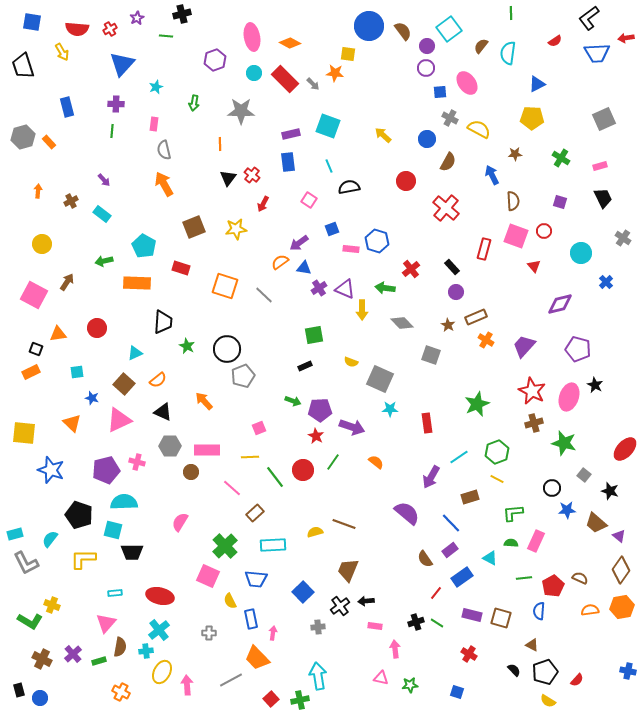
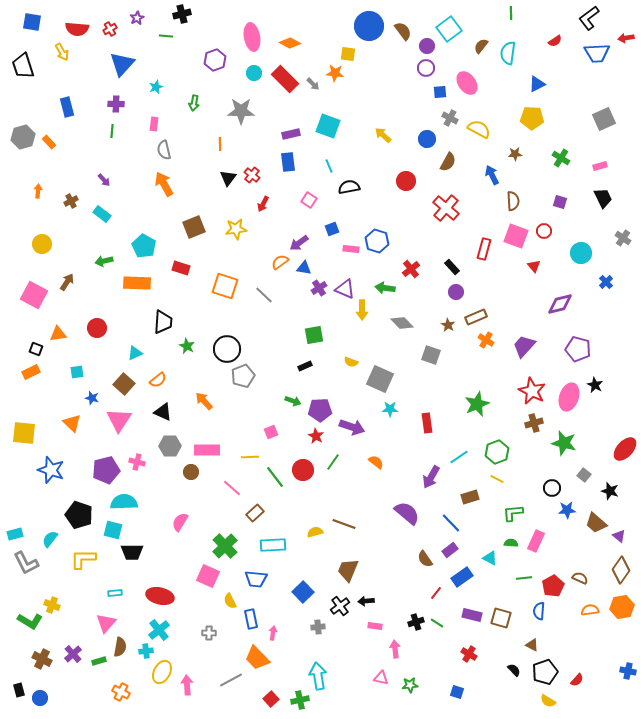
pink triangle at (119, 420): rotated 32 degrees counterclockwise
pink square at (259, 428): moved 12 px right, 4 px down
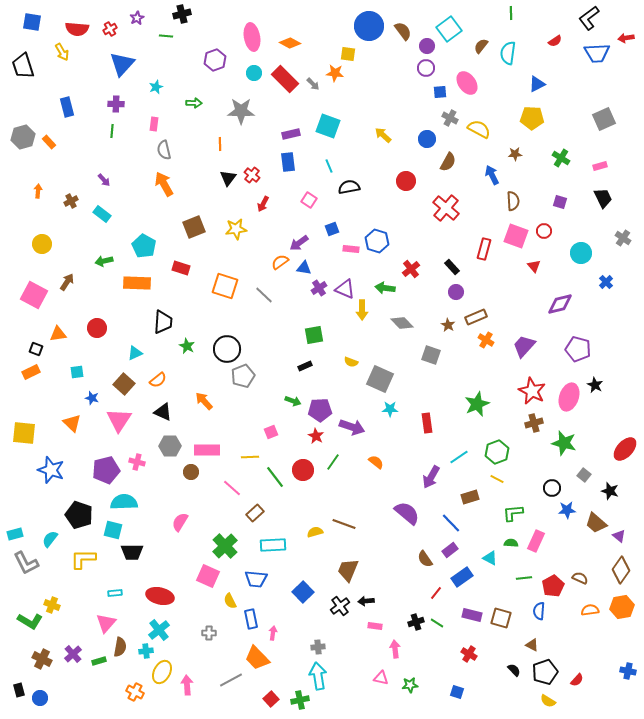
green arrow at (194, 103): rotated 98 degrees counterclockwise
gray cross at (318, 627): moved 20 px down
orange cross at (121, 692): moved 14 px right
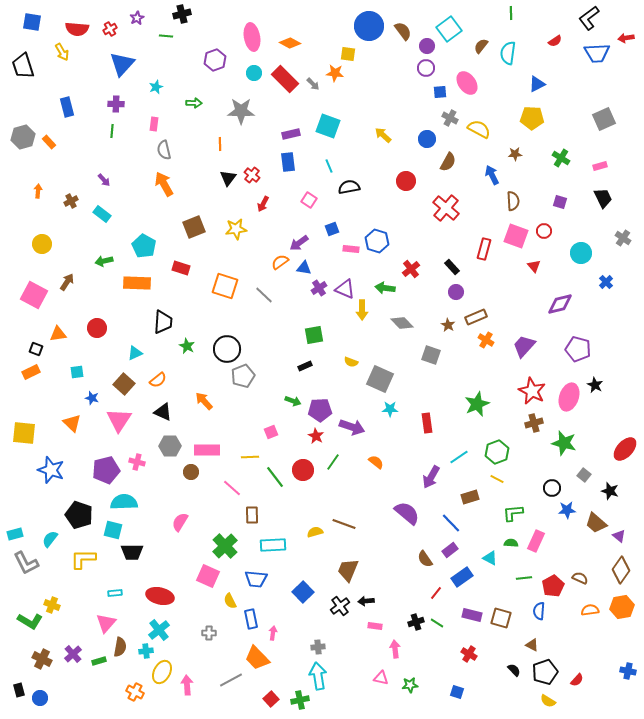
brown rectangle at (255, 513): moved 3 px left, 2 px down; rotated 48 degrees counterclockwise
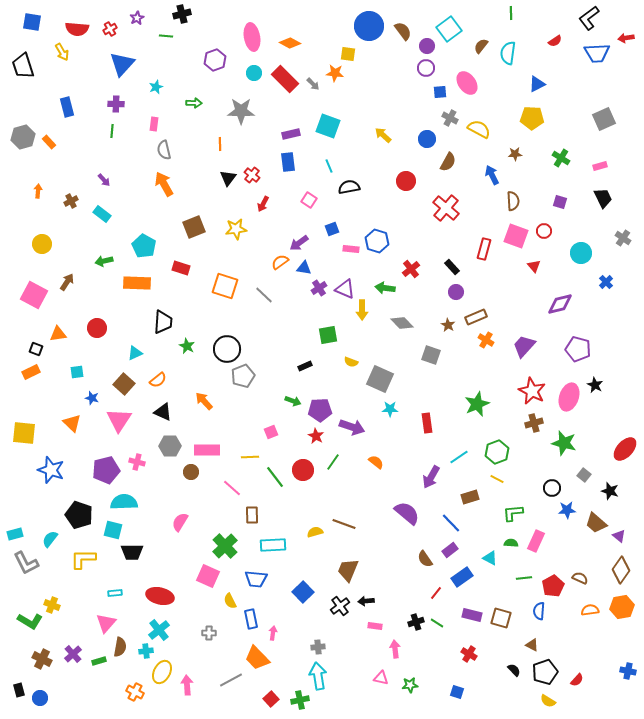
green square at (314, 335): moved 14 px right
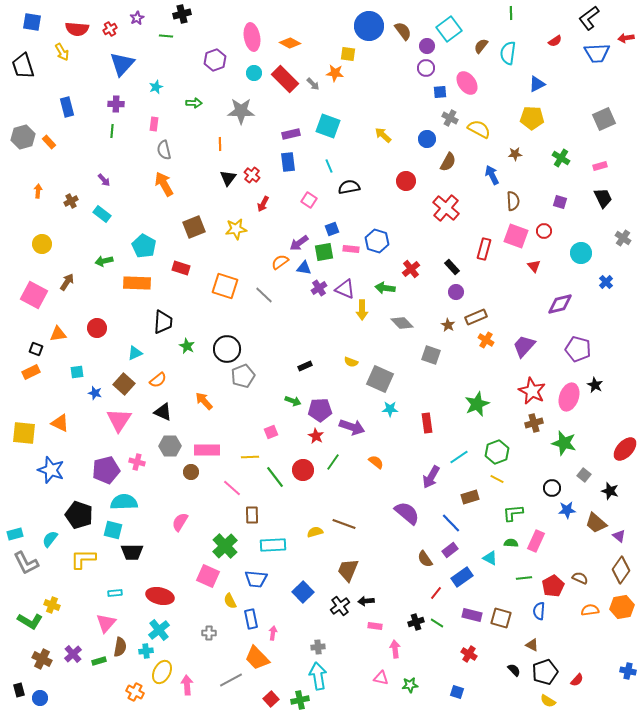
green square at (328, 335): moved 4 px left, 83 px up
blue star at (92, 398): moved 3 px right, 5 px up
orange triangle at (72, 423): moved 12 px left; rotated 18 degrees counterclockwise
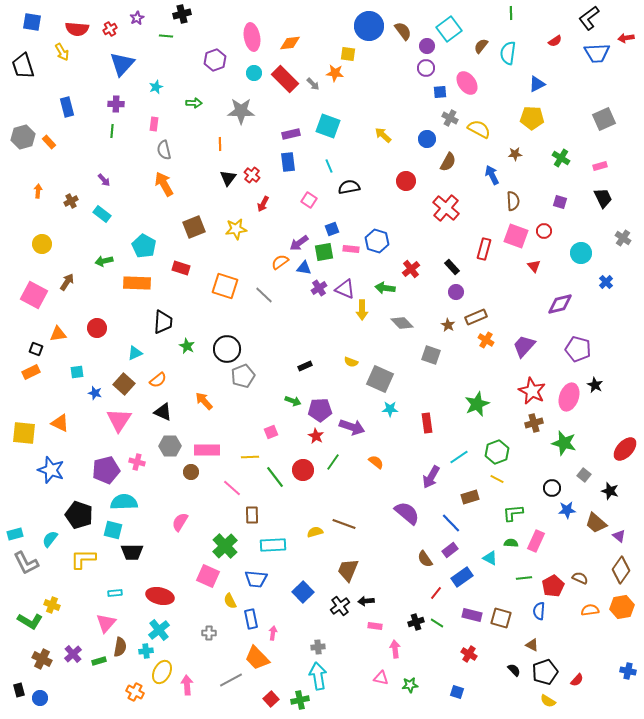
orange diamond at (290, 43): rotated 35 degrees counterclockwise
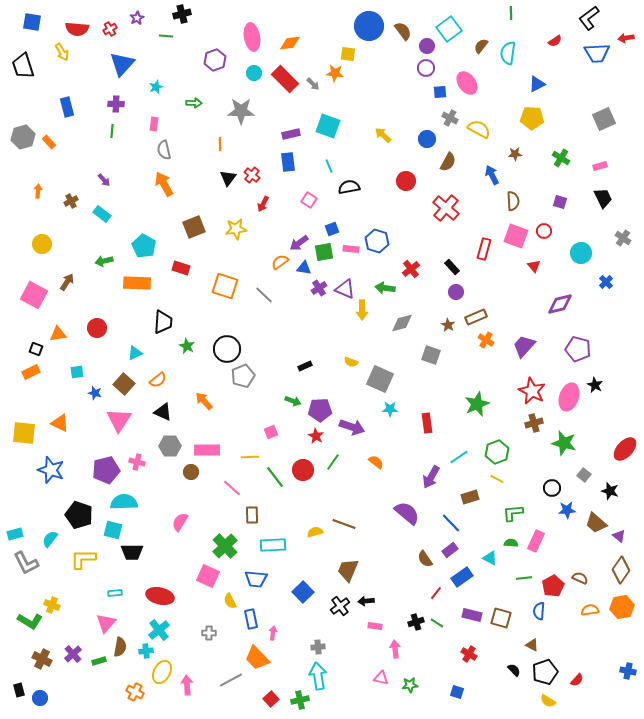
gray diamond at (402, 323): rotated 60 degrees counterclockwise
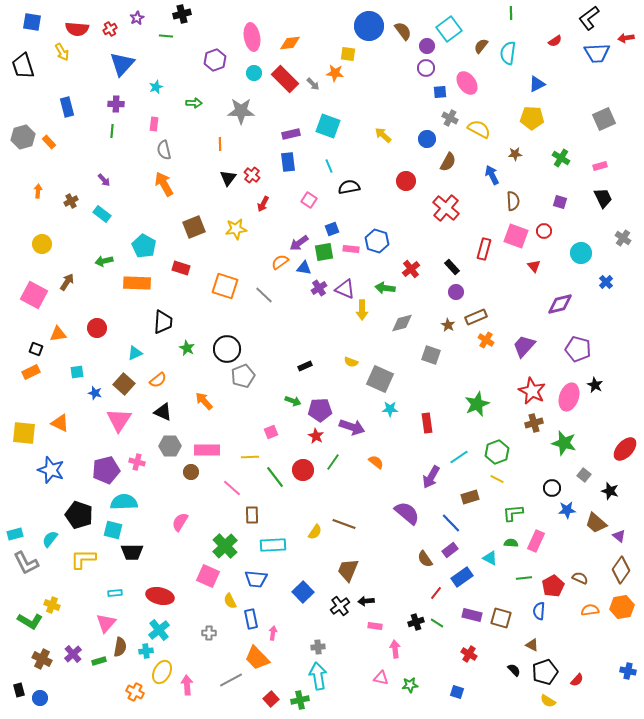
green star at (187, 346): moved 2 px down
yellow semicircle at (315, 532): rotated 140 degrees clockwise
